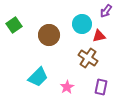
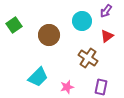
cyan circle: moved 3 px up
red triangle: moved 8 px right; rotated 24 degrees counterclockwise
pink star: rotated 16 degrees clockwise
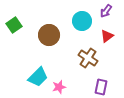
pink star: moved 8 px left
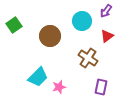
brown circle: moved 1 px right, 1 px down
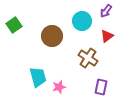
brown circle: moved 2 px right
cyan trapezoid: rotated 60 degrees counterclockwise
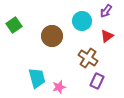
cyan trapezoid: moved 1 px left, 1 px down
purple rectangle: moved 4 px left, 6 px up; rotated 14 degrees clockwise
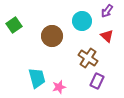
purple arrow: moved 1 px right
red triangle: rotated 40 degrees counterclockwise
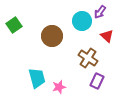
purple arrow: moved 7 px left, 1 px down
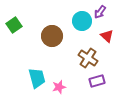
purple rectangle: rotated 49 degrees clockwise
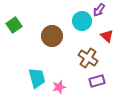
purple arrow: moved 1 px left, 2 px up
